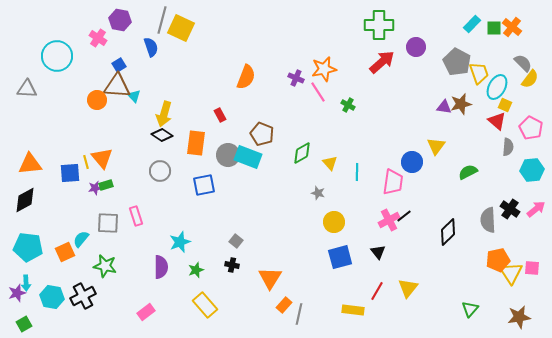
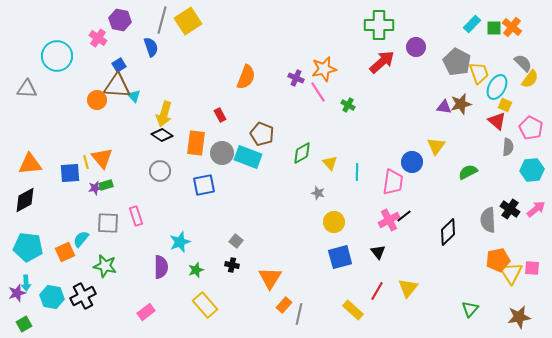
yellow square at (181, 28): moved 7 px right, 7 px up; rotated 32 degrees clockwise
gray circle at (228, 155): moved 6 px left, 2 px up
yellow rectangle at (353, 310): rotated 35 degrees clockwise
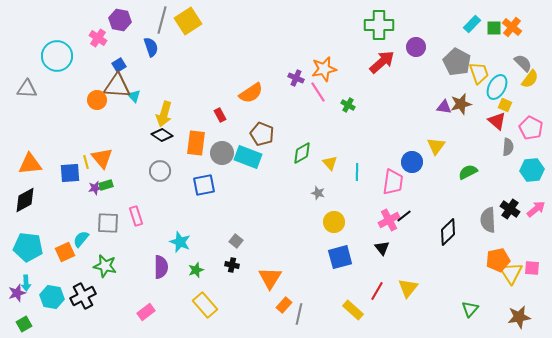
orange semicircle at (246, 77): moved 5 px right, 16 px down; rotated 35 degrees clockwise
cyan star at (180, 242): rotated 30 degrees counterclockwise
black triangle at (378, 252): moved 4 px right, 4 px up
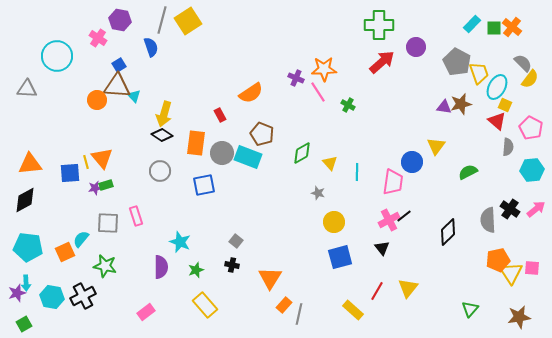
orange star at (324, 69): rotated 10 degrees clockwise
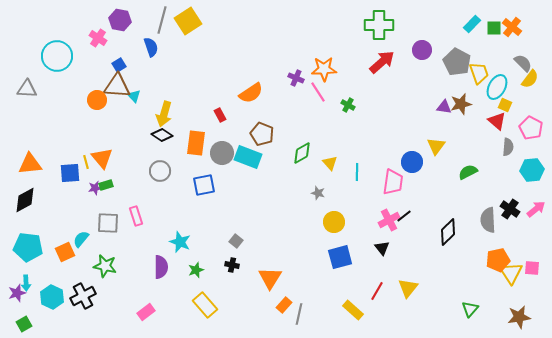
purple circle at (416, 47): moved 6 px right, 3 px down
cyan hexagon at (52, 297): rotated 15 degrees clockwise
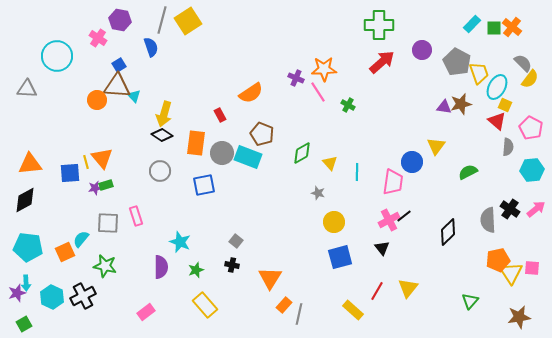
green triangle at (470, 309): moved 8 px up
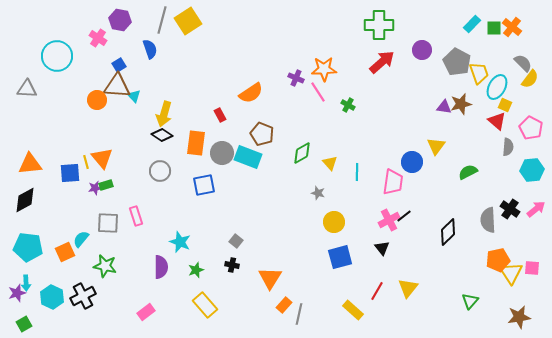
blue semicircle at (151, 47): moved 1 px left, 2 px down
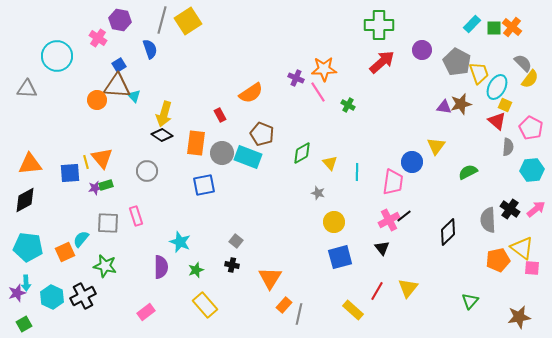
gray circle at (160, 171): moved 13 px left
yellow triangle at (511, 273): moved 11 px right, 25 px up; rotated 20 degrees counterclockwise
